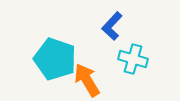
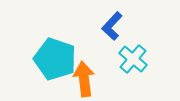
cyan cross: rotated 24 degrees clockwise
orange arrow: moved 3 px left, 1 px up; rotated 24 degrees clockwise
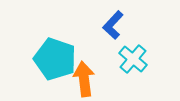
blue L-shape: moved 1 px right, 1 px up
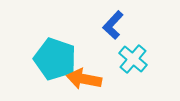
orange arrow: rotated 72 degrees counterclockwise
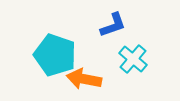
blue L-shape: rotated 152 degrees counterclockwise
cyan pentagon: moved 4 px up
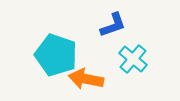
cyan pentagon: moved 1 px right
orange arrow: moved 2 px right
